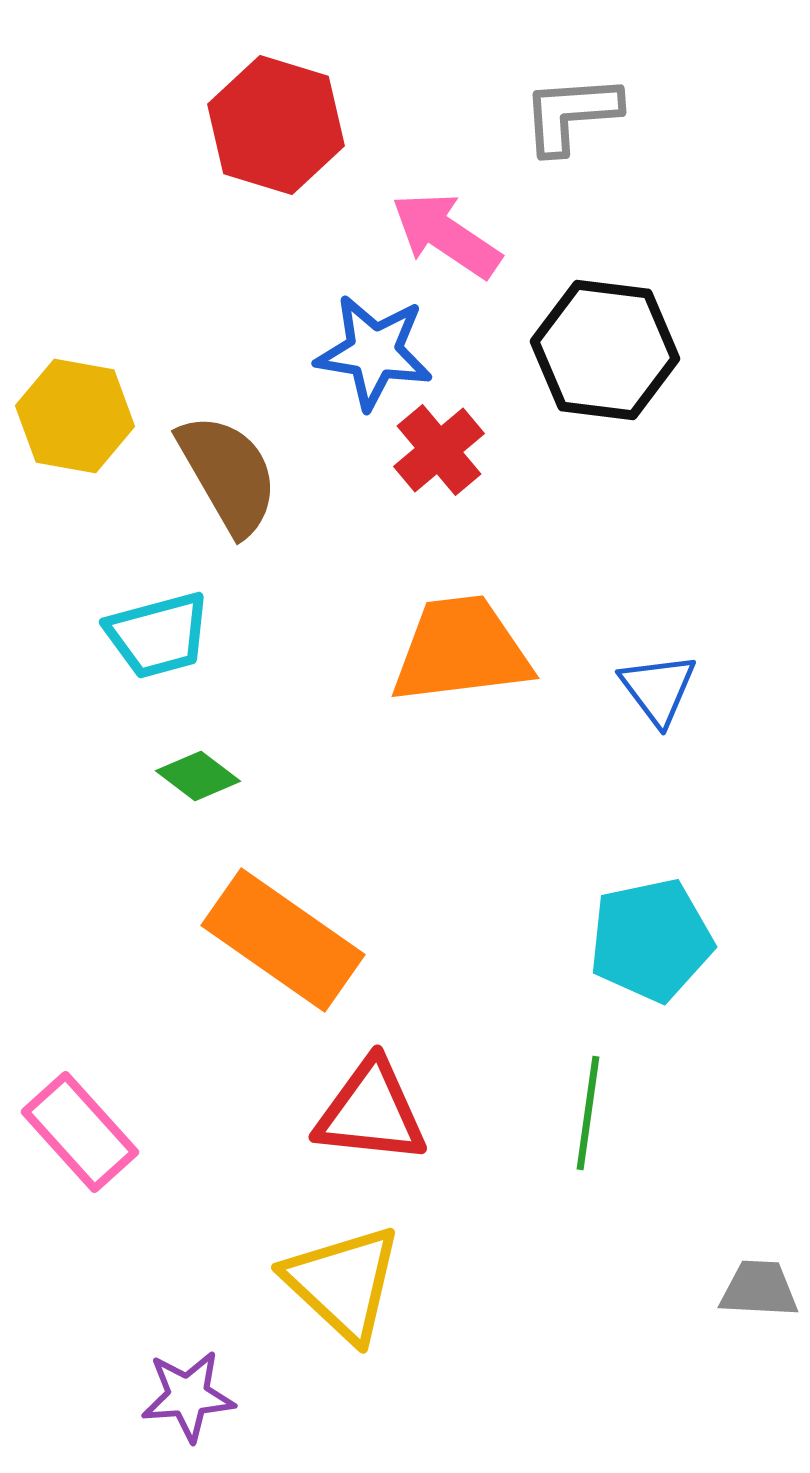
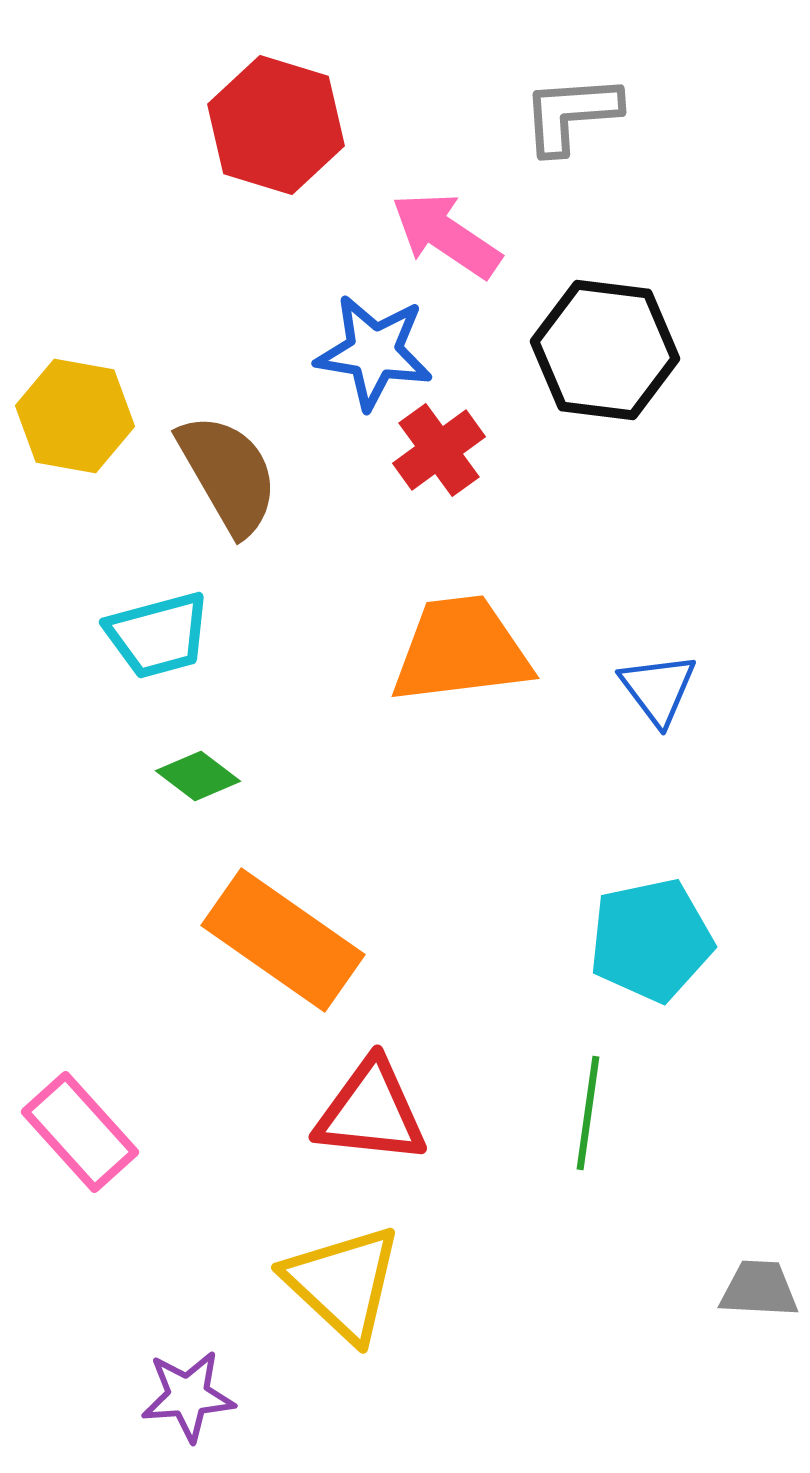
red cross: rotated 4 degrees clockwise
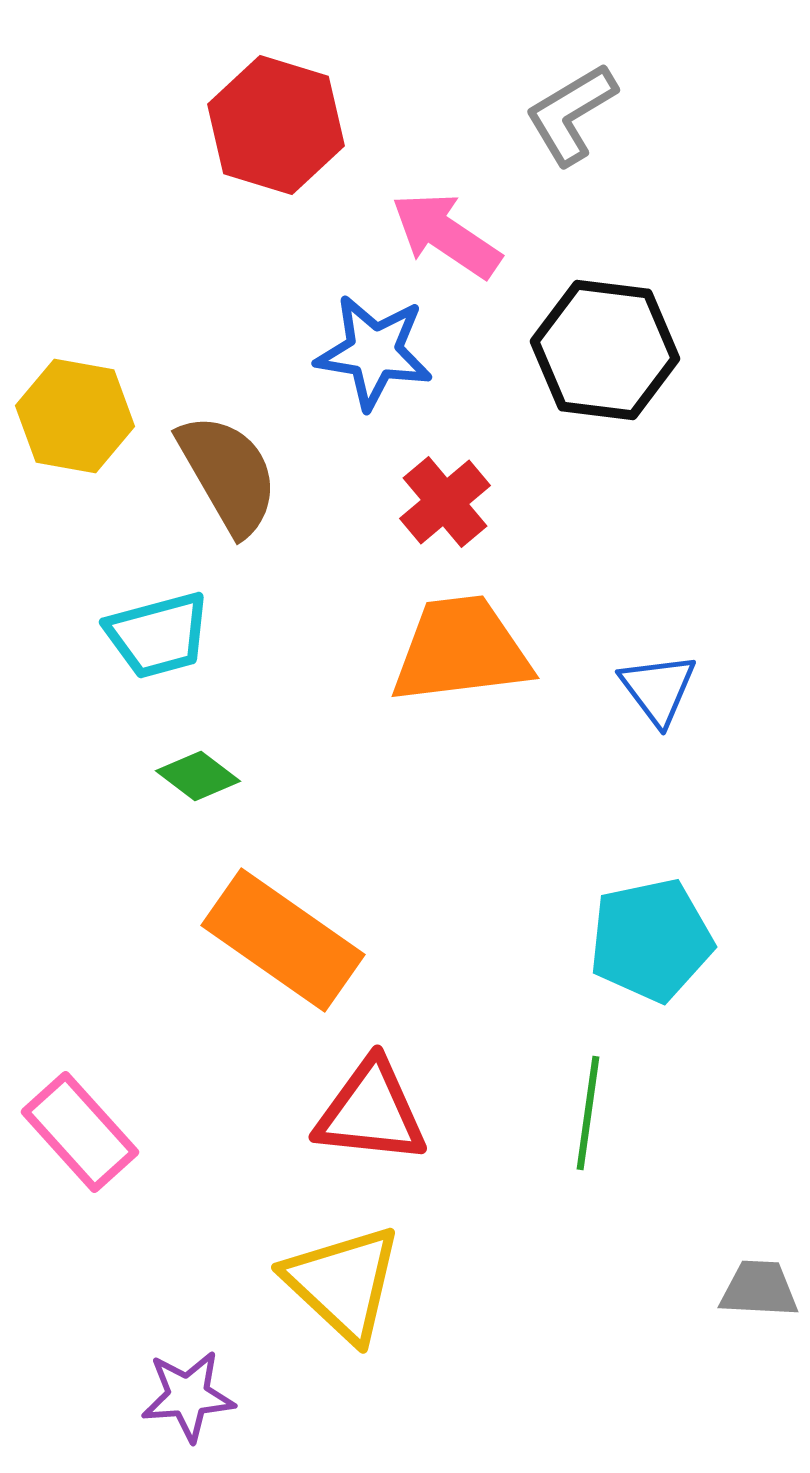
gray L-shape: rotated 27 degrees counterclockwise
red cross: moved 6 px right, 52 px down; rotated 4 degrees counterclockwise
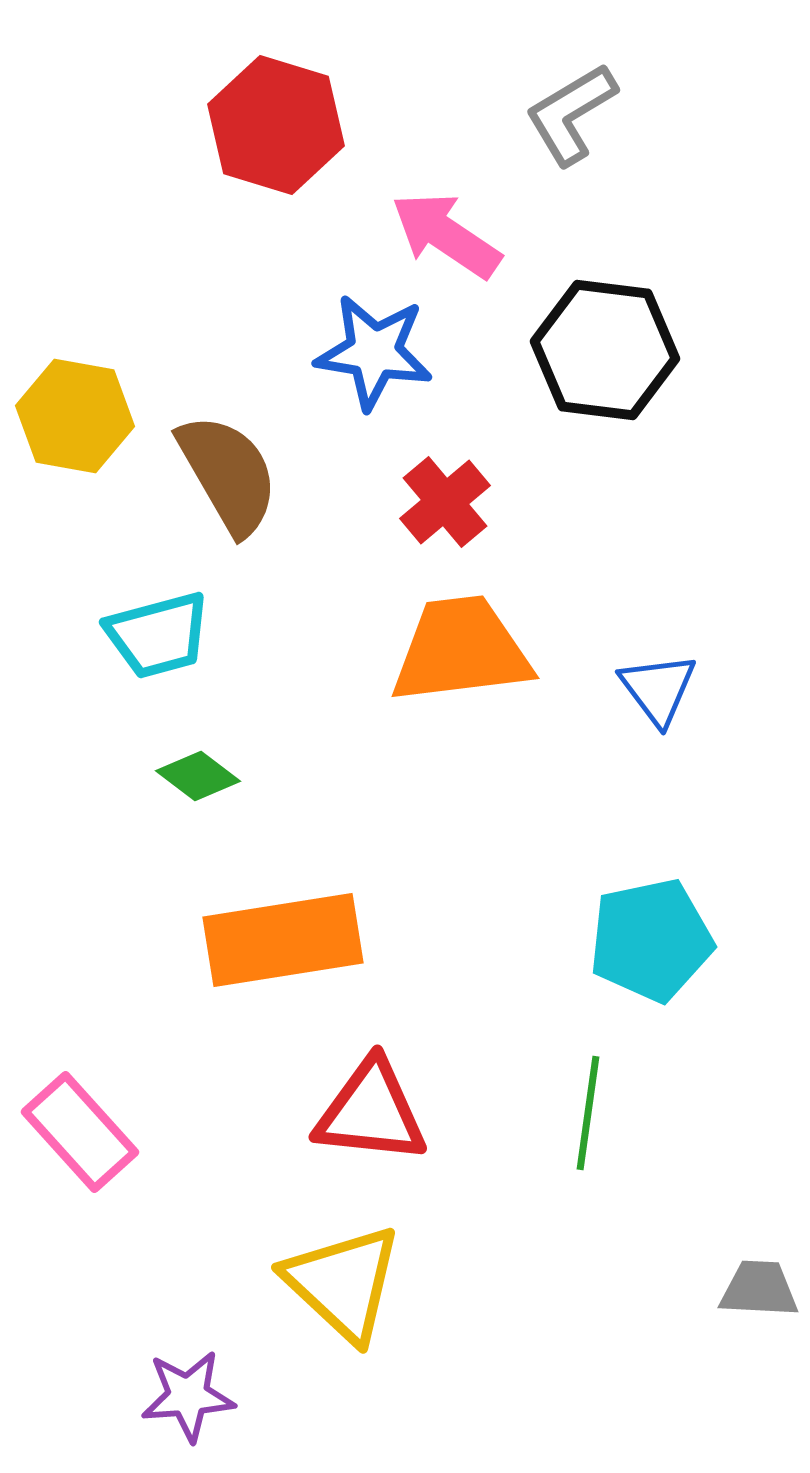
orange rectangle: rotated 44 degrees counterclockwise
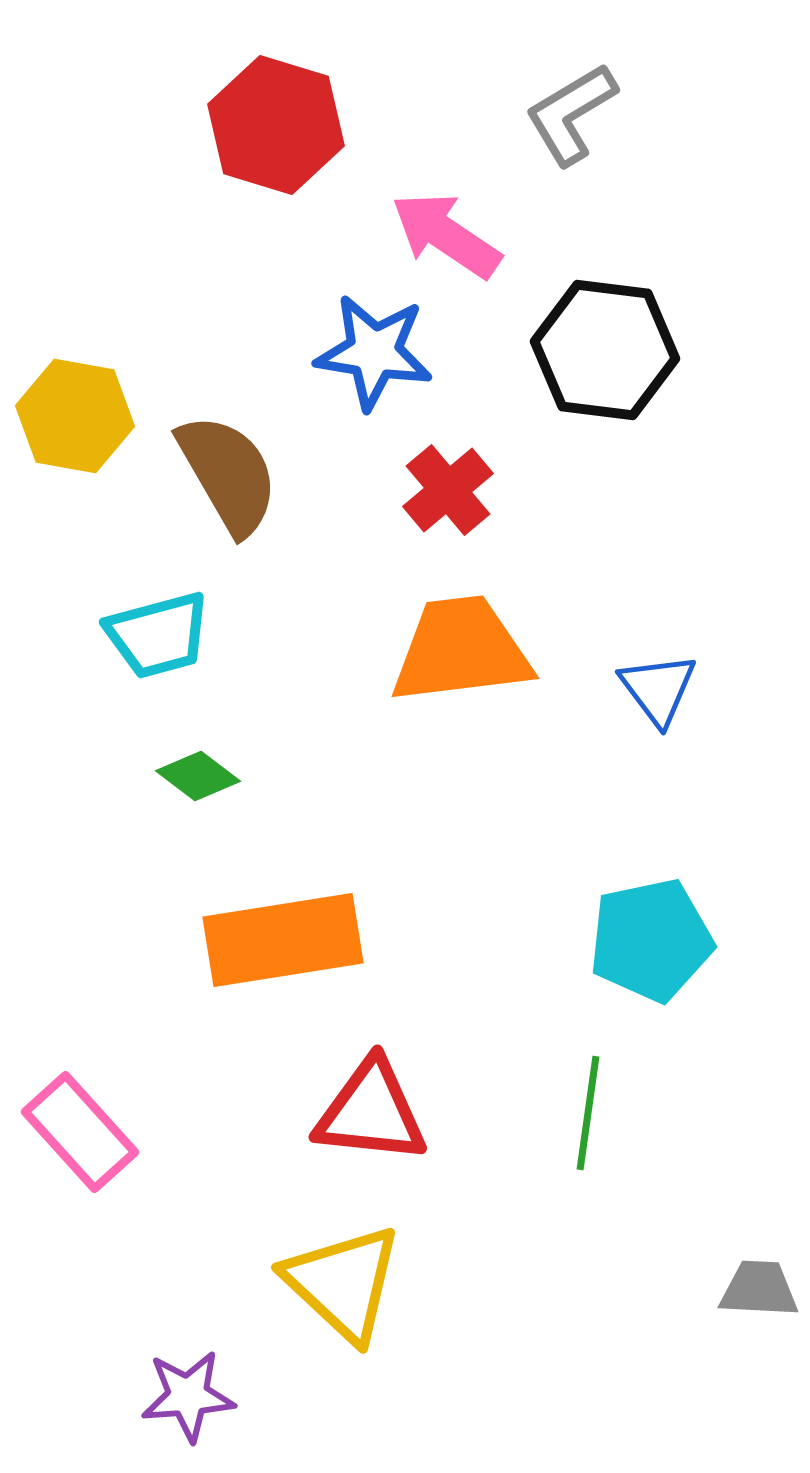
red cross: moved 3 px right, 12 px up
